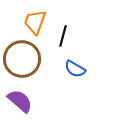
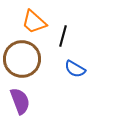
orange trapezoid: moved 1 px left; rotated 68 degrees counterclockwise
purple semicircle: rotated 28 degrees clockwise
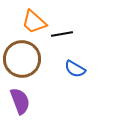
black line: moved 1 px left, 2 px up; rotated 65 degrees clockwise
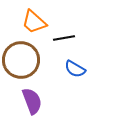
black line: moved 2 px right, 4 px down
brown circle: moved 1 px left, 1 px down
purple semicircle: moved 12 px right
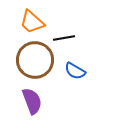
orange trapezoid: moved 2 px left
brown circle: moved 14 px right
blue semicircle: moved 2 px down
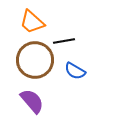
black line: moved 3 px down
purple semicircle: rotated 20 degrees counterclockwise
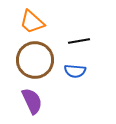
black line: moved 15 px right
blue semicircle: rotated 25 degrees counterclockwise
purple semicircle: rotated 16 degrees clockwise
